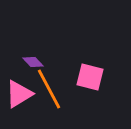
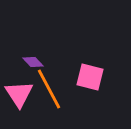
pink triangle: rotated 32 degrees counterclockwise
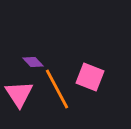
pink square: rotated 8 degrees clockwise
orange line: moved 8 px right
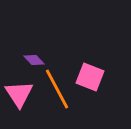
purple diamond: moved 1 px right, 2 px up
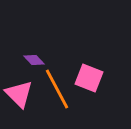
pink square: moved 1 px left, 1 px down
pink triangle: rotated 12 degrees counterclockwise
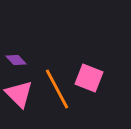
purple diamond: moved 18 px left
